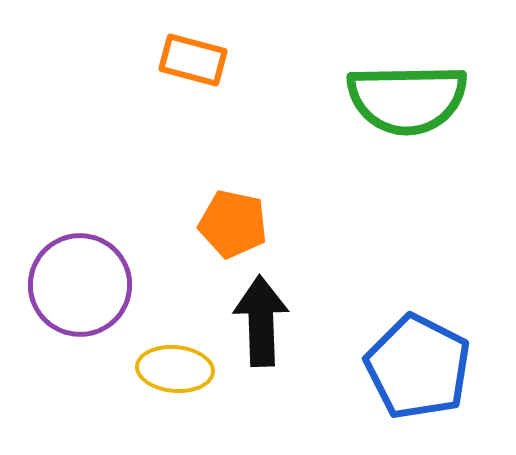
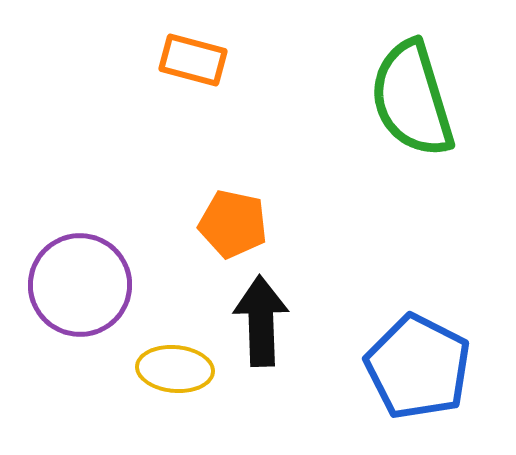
green semicircle: moved 5 px right; rotated 74 degrees clockwise
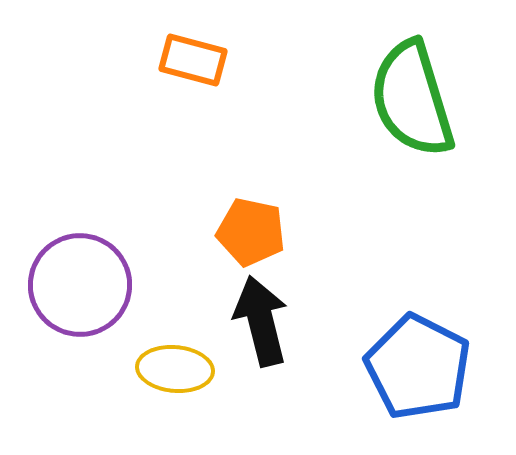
orange pentagon: moved 18 px right, 8 px down
black arrow: rotated 12 degrees counterclockwise
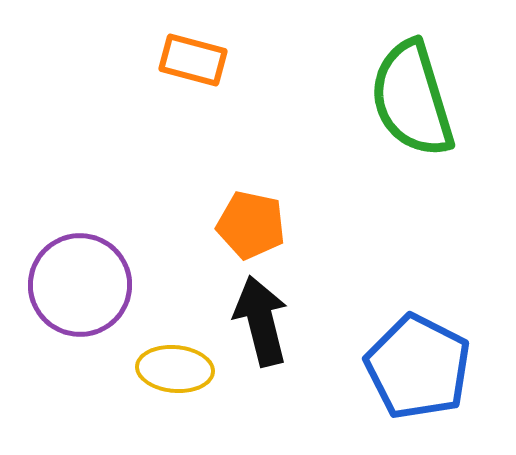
orange pentagon: moved 7 px up
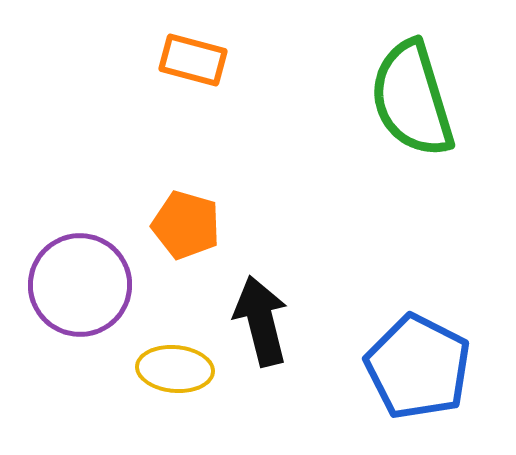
orange pentagon: moved 65 px left; rotated 4 degrees clockwise
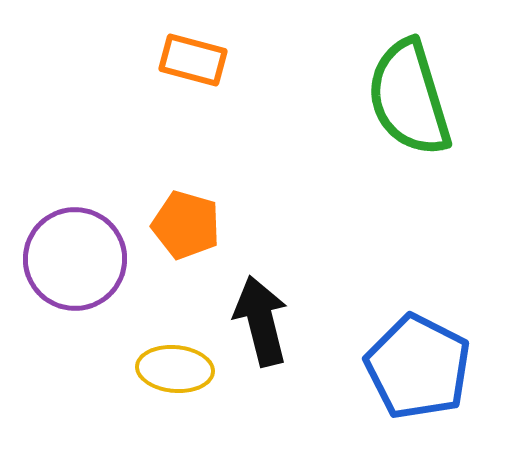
green semicircle: moved 3 px left, 1 px up
purple circle: moved 5 px left, 26 px up
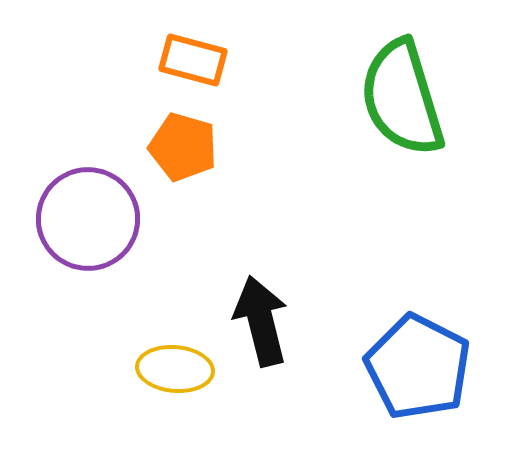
green semicircle: moved 7 px left
orange pentagon: moved 3 px left, 78 px up
purple circle: moved 13 px right, 40 px up
